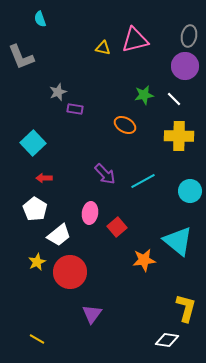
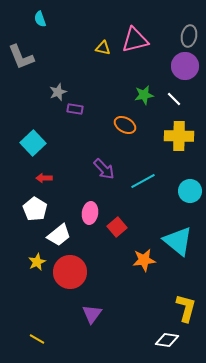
purple arrow: moved 1 px left, 5 px up
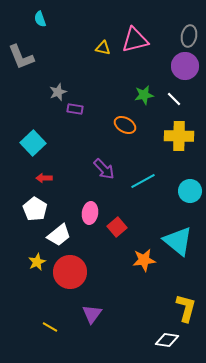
yellow line: moved 13 px right, 12 px up
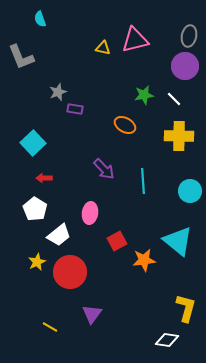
cyan line: rotated 65 degrees counterclockwise
red square: moved 14 px down; rotated 12 degrees clockwise
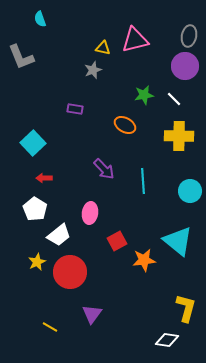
gray star: moved 35 px right, 22 px up
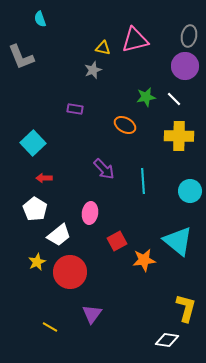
green star: moved 2 px right, 2 px down
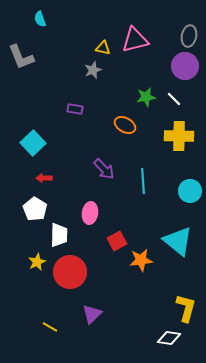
white trapezoid: rotated 50 degrees counterclockwise
orange star: moved 3 px left
purple triangle: rotated 10 degrees clockwise
white diamond: moved 2 px right, 2 px up
